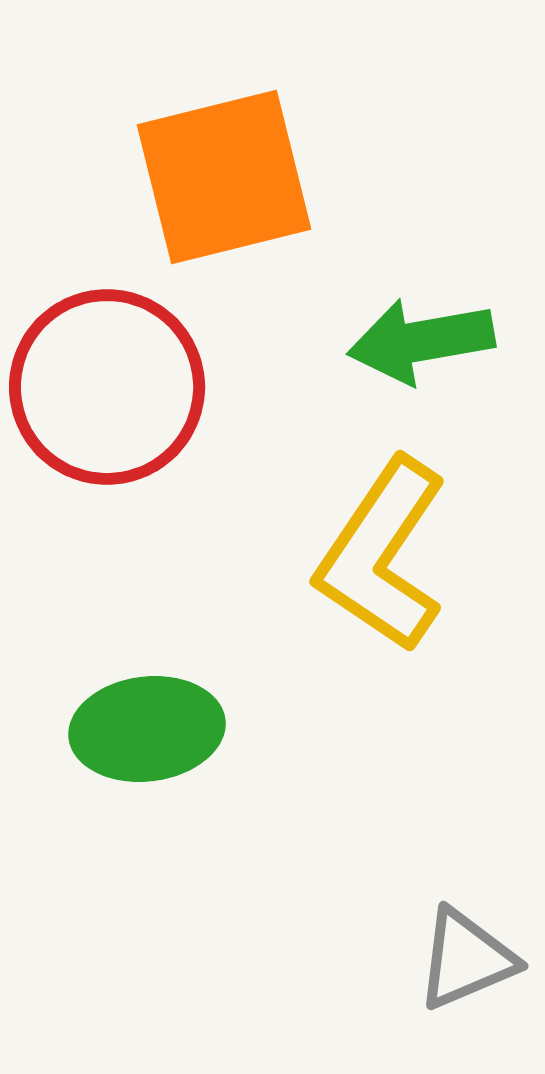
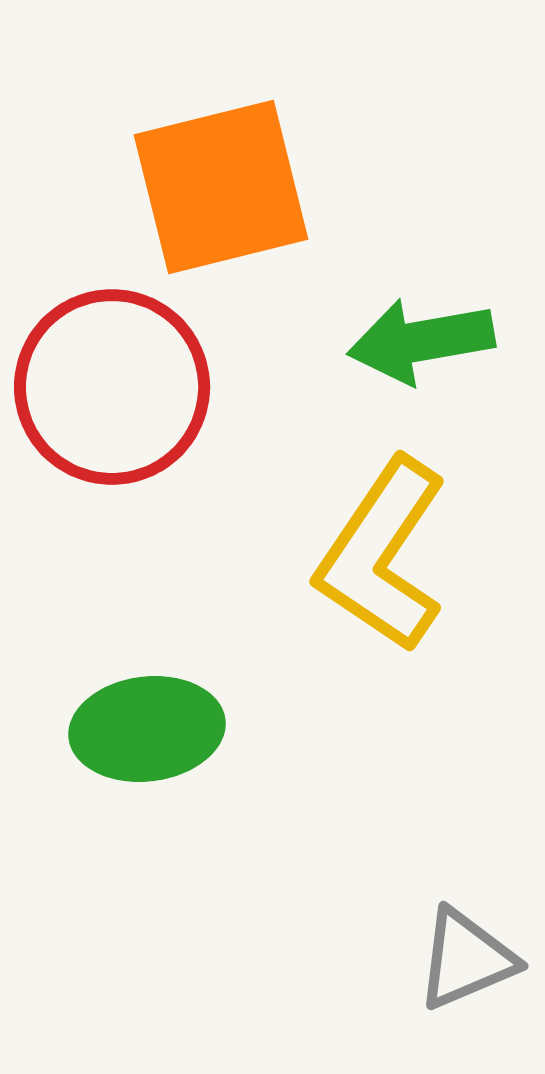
orange square: moved 3 px left, 10 px down
red circle: moved 5 px right
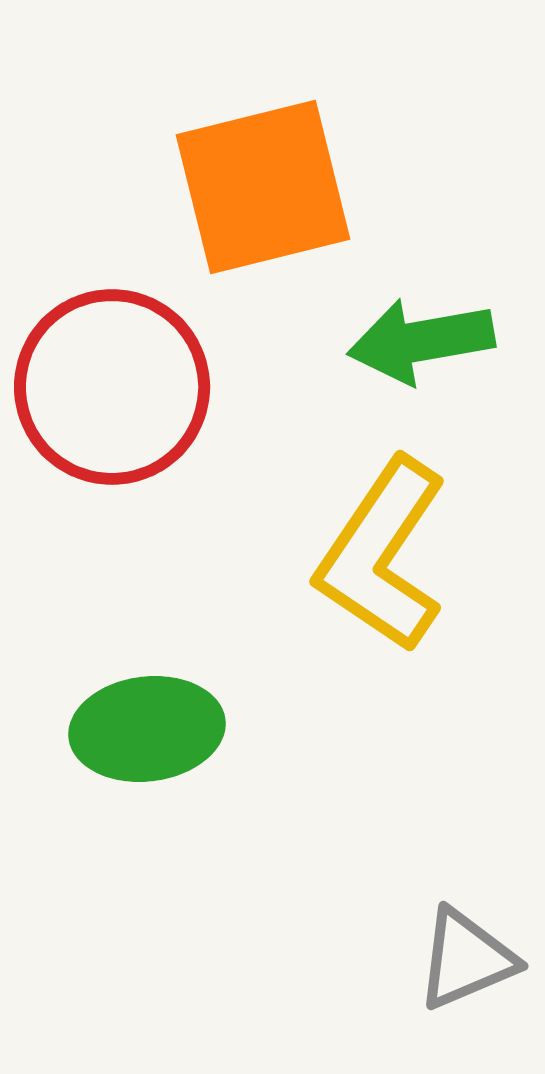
orange square: moved 42 px right
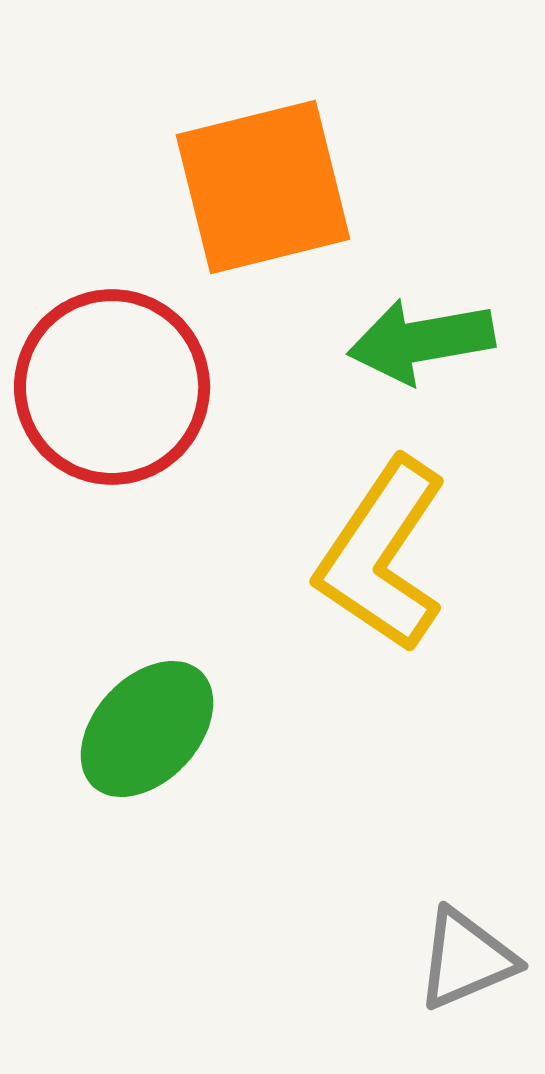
green ellipse: rotated 40 degrees counterclockwise
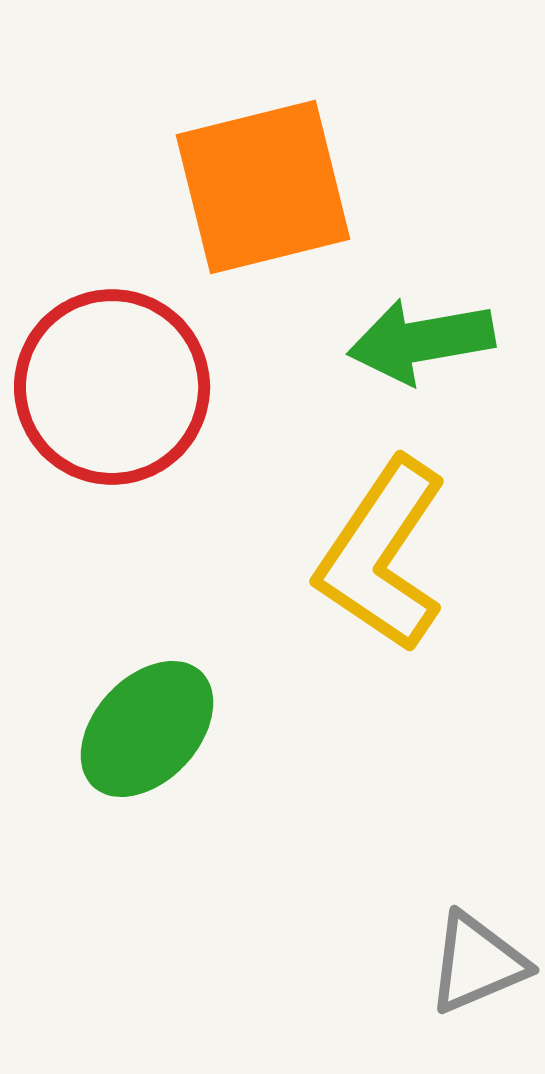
gray triangle: moved 11 px right, 4 px down
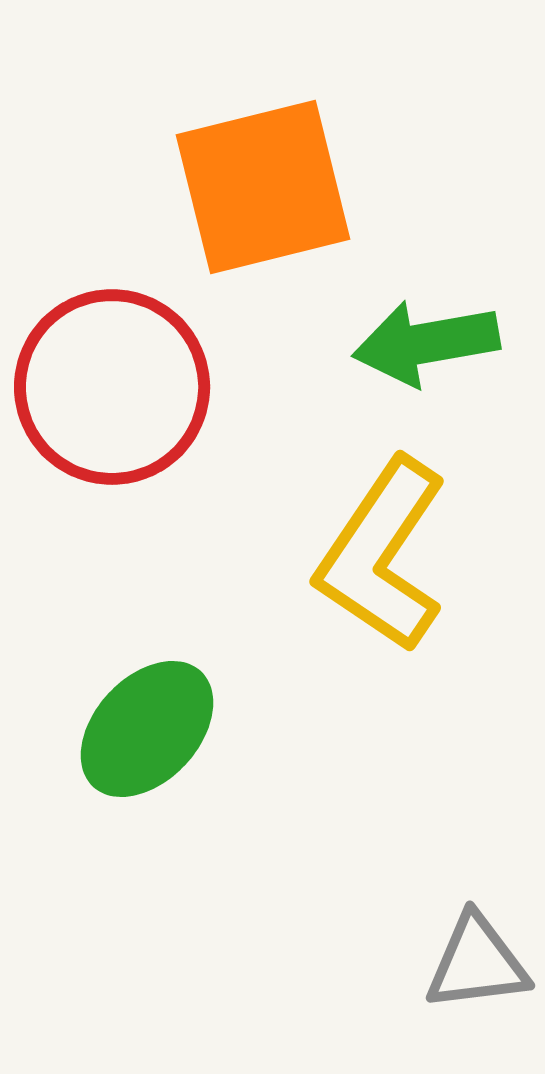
green arrow: moved 5 px right, 2 px down
gray triangle: rotated 16 degrees clockwise
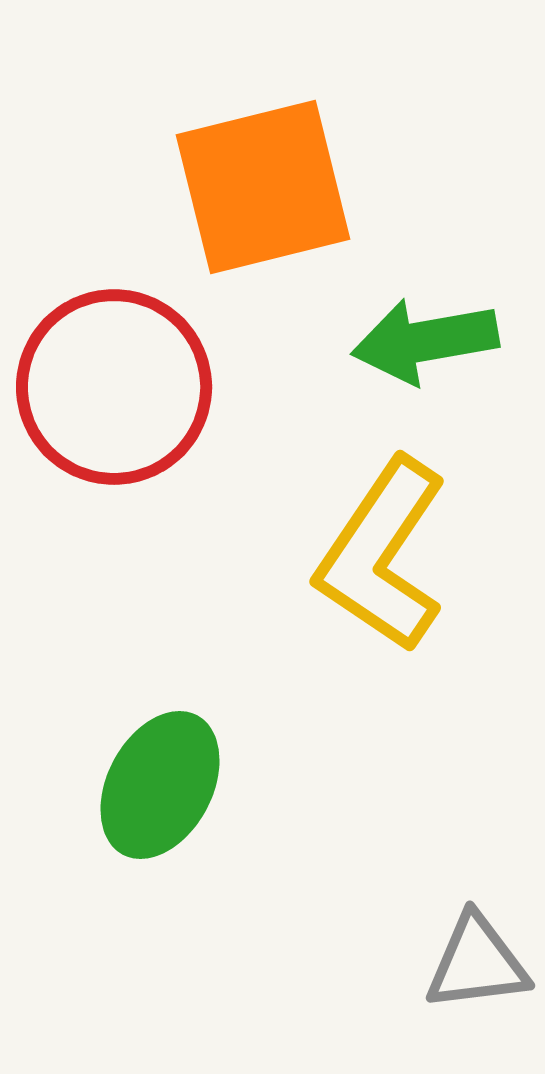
green arrow: moved 1 px left, 2 px up
red circle: moved 2 px right
green ellipse: moved 13 px right, 56 px down; rotated 15 degrees counterclockwise
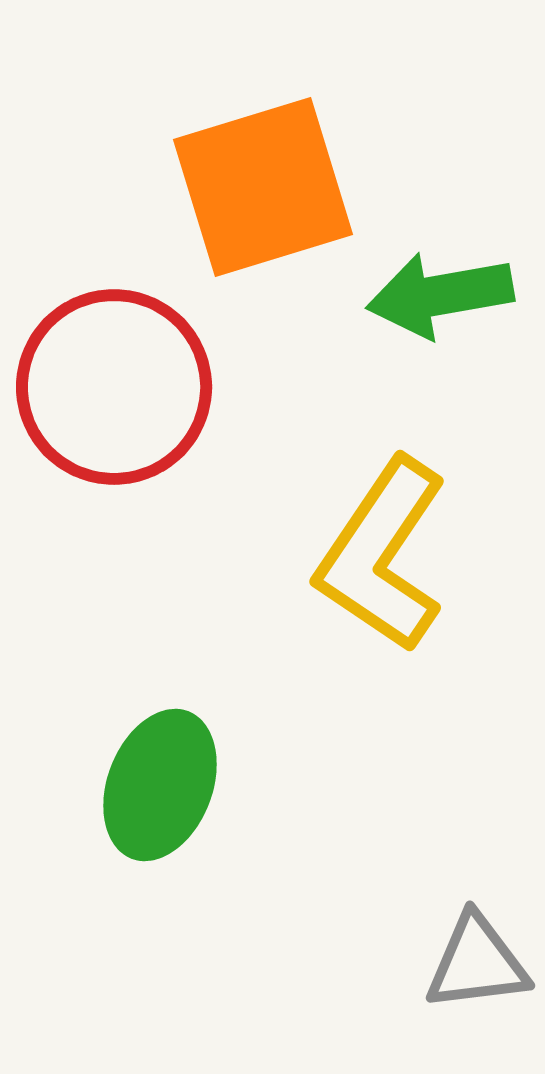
orange square: rotated 3 degrees counterclockwise
green arrow: moved 15 px right, 46 px up
green ellipse: rotated 7 degrees counterclockwise
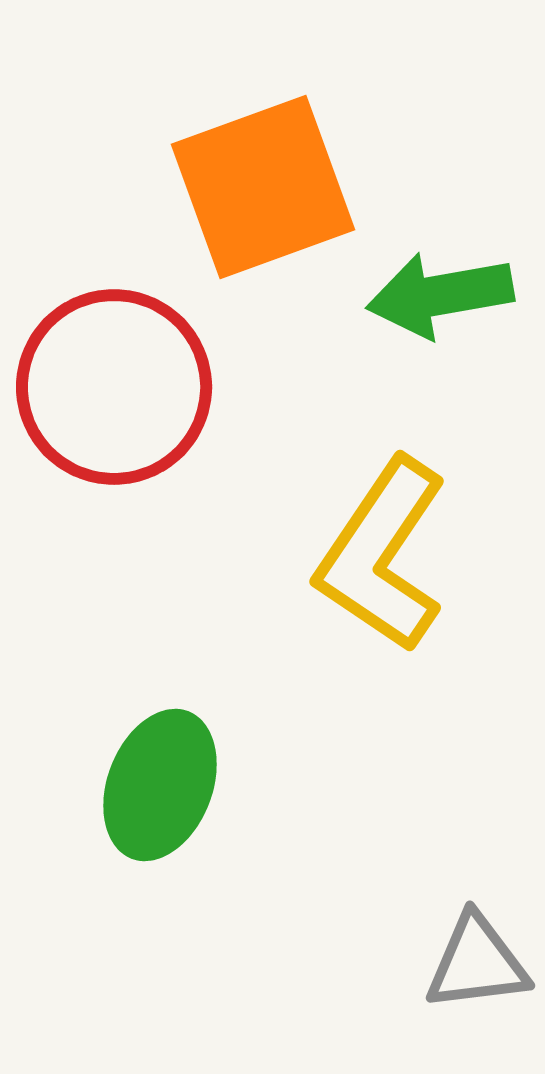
orange square: rotated 3 degrees counterclockwise
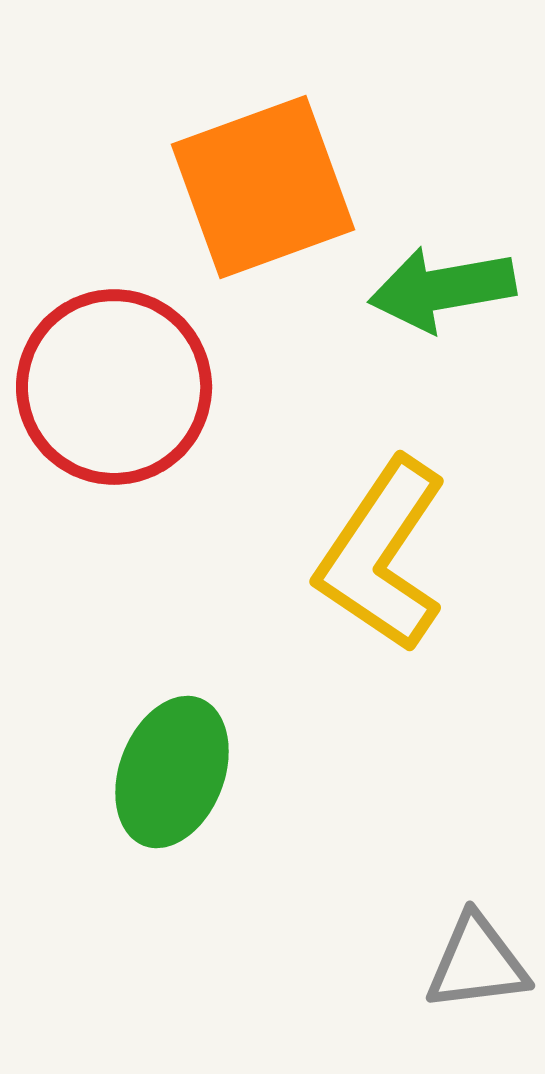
green arrow: moved 2 px right, 6 px up
green ellipse: moved 12 px right, 13 px up
